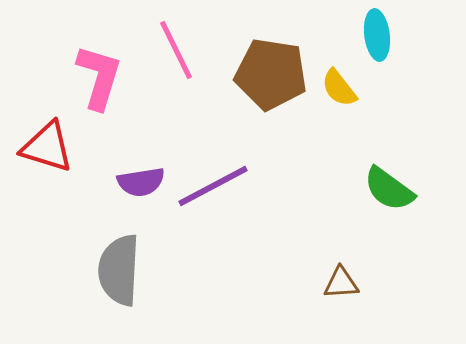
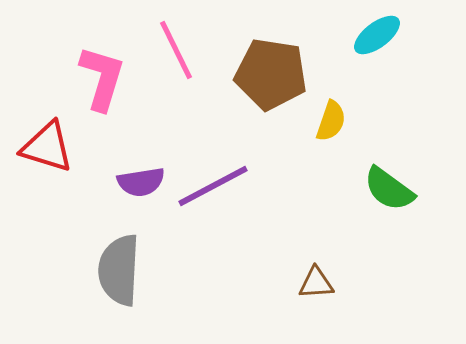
cyan ellipse: rotated 60 degrees clockwise
pink L-shape: moved 3 px right, 1 px down
yellow semicircle: moved 8 px left, 33 px down; rotated 123 degrees counterclockwise
brown triangle: moved 25 px left
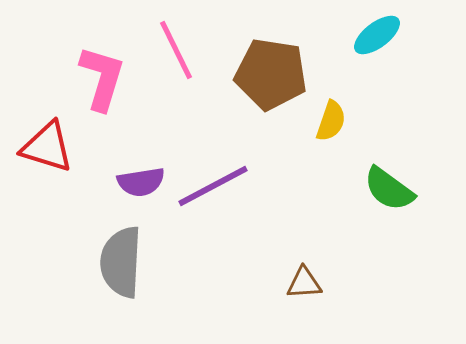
gray semicircle: moved 2 px right, 8 px up
brown triangle: moved 12 px left
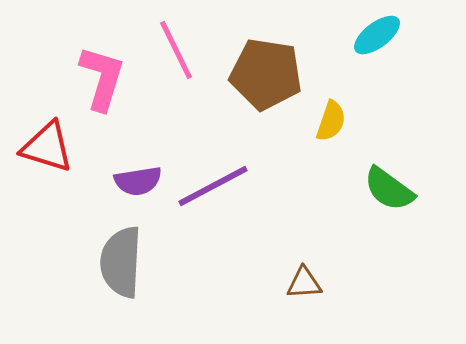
brown pentagon: moved 5 px left
purple semicircle: moved 3 px left, 1 px up
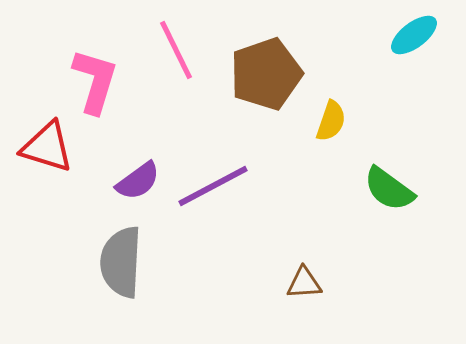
cyan ellipse: moved 37 px right
brown pentagon: rotated 28 degrees counterclockwise
pink L-shape: moved 7 px left, 3 px down
purple semicircle: rotated 27 degrees counterclockwise
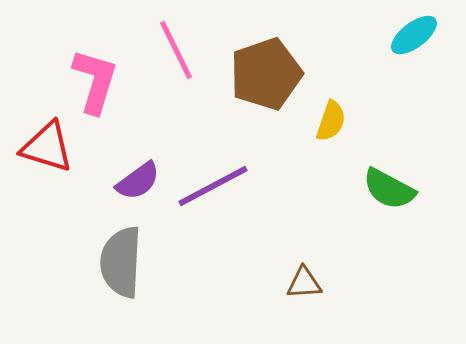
green semicircle: rotated 8 degrees counterclockwise
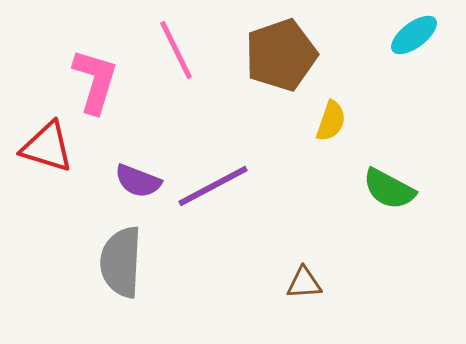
brown pentagon: moved 15 px right, 19 px up
purple semicircle: rotated 57 degrees clockwise
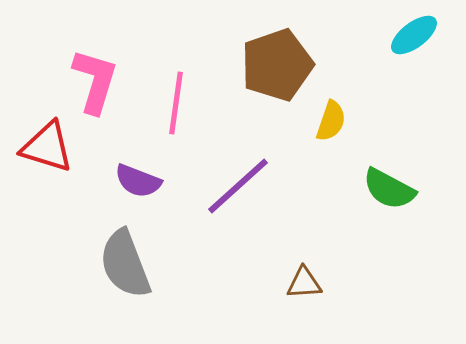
pink line: moved 53 px down; rotated 34 degrees clockwise
brown pentagon: moved 4 px left, 10 px down
purple line: moved 25 px right; rotated 14 degrees counterclockwise
gray semicircle: moved 4 px right, 2 px down; rotated 24 degrees counterclockwise
